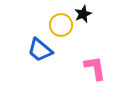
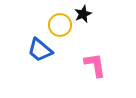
yellow circle: moved 1 px left
pink L-shape: moved 3 px up
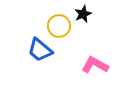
yellow circle: moved 1 px left, 1 px down
pink L-shape: rotated 52 degrees counterclockwise
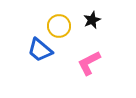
black star: moved 9 px right, 6 px down
pink L-shape: moved 6 px left, 2 px up; rotated 56 degrees counterclockwise
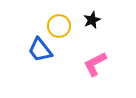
blue trapezoid: rotated 12 degrees clockwise
pink L-shape: moved 6 px right, 1 px down
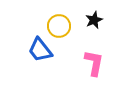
black star: moved 2 px right
pink L-shape: moved 1 px left, 1 px up; rotated 128 degrees clockwise
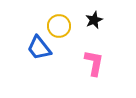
blue trapezoid: moved 1 px left, 2 px up
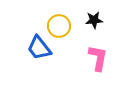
black star: rotated 18 degrees clockwise
pink L-shape: moved 4 px right, 5 px up
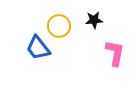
blue trapezoid: moved 1 px left
pink L-shape: moved 17 px right, 5 px up
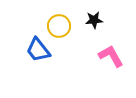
blue trapezoid: moved 2 px down
pink L-shape: moved 4 px left, 3 px down; rotated 40 degrees counterclockwise
